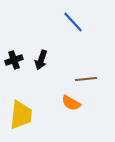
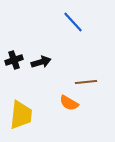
black arrow: moved 2 px down; rotated 126 degrees counterclockwise
brown line: moved 3 px down
orange semicircle: moved 2 px left
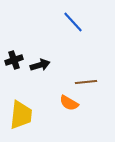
black arrow: moved 1 px left, 3 px down
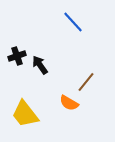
black cross: moved 3 px right, 4 px up
black arrow: rotated 108 degrees counterclockwise
brown line: rotated 45 degrees counterclockwise
yellow trapezoid: moved 4 px right, 1 px up; rotated 136 degrees clockwise
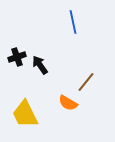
blue line: rotated 30 degrees clockwise
black cross: moved 1 px down
orange semicircle: moved 1 px left
yellow trapezoid: rotated 12 degrees clockwise
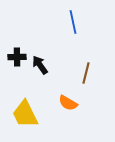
black cross: rotated 18 degrees clockwise
brown line: moved 9 px up; rotated 25 degrees counterclockwise
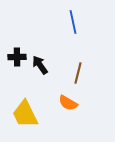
brown line: moved 8 px left
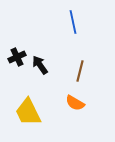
black cross: rotated 24 degrees counterclockwise
brown line: moved 2 px right, 2 px up
orange semicircle: moved 7 px right
yellow trapezoid: moved 3 px right, 2 px up
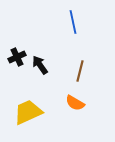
yellow trapezoid: rotated 92 degrees clockwise
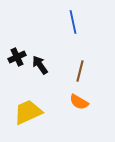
orange semicircle: moved 4 px right, 1 px up
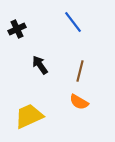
blue line: rotated 25 degrees counterclockwise
black cross: moved 28 px up
yellow trapezoid: moved 1 px right, 4 px down
